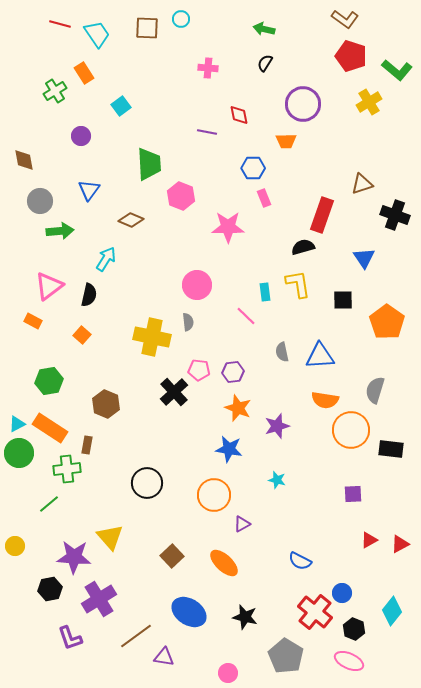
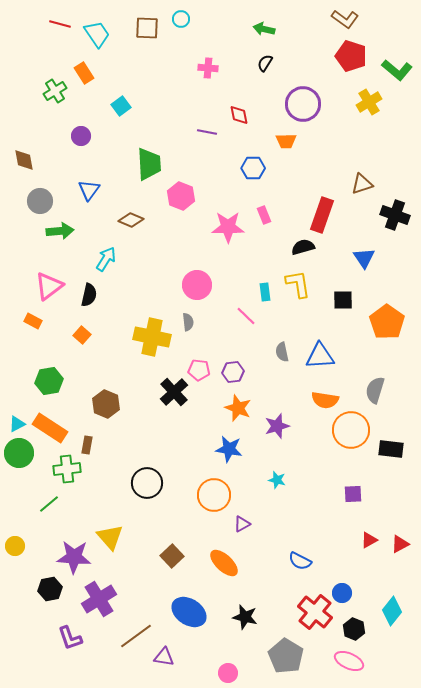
pink rectangle at (264, 198): moved 17 px down
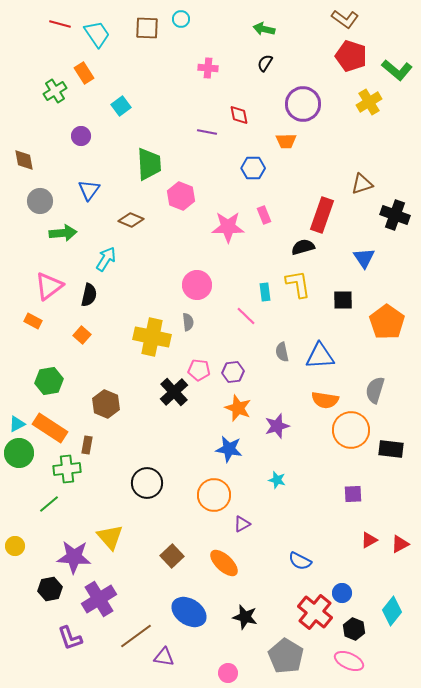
green arrow at (60, 231): moved 3 px right, 2 px down
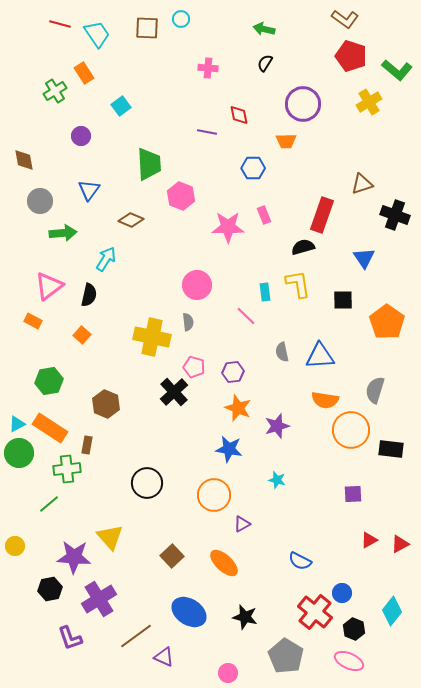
pink pentagon at (199, 370): moved 5 px left, 3 px up; rotated 10 degrees clockwise
purple triangle at (164, 657): rotated 15 degrees clockwise
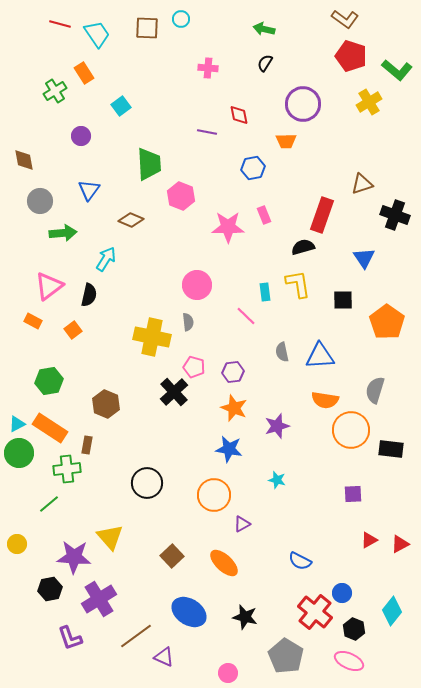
blue hexagon at (253, 168): rotated 10 degrees counterclockwise
orange square at (82, 335): moved 9 px left, 5 px up; rotated 12 degrees clockwise
orange star at (238, 408): moved 4 px left
yellow circle at (15, 546): moved 2 px right, 2 px up
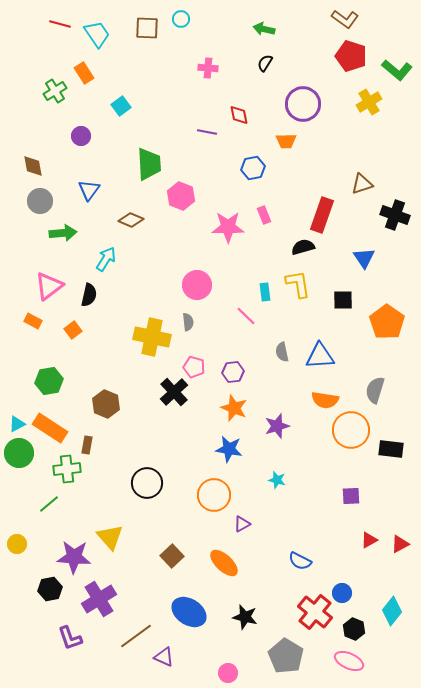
brown diamond at (24, 160): moved 9 px right, 6 px down
purple square at (353, 494): moved 2 px left, 2 px down
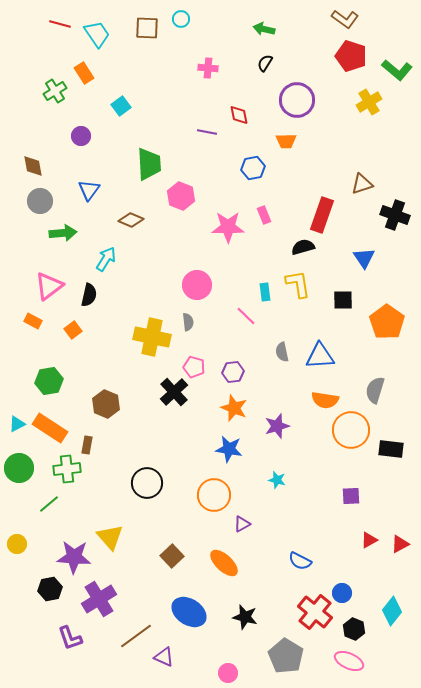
purple circle at (303, 104): moved 6 px left, 4 px up
green circle at (19, 453): moved 15 px down
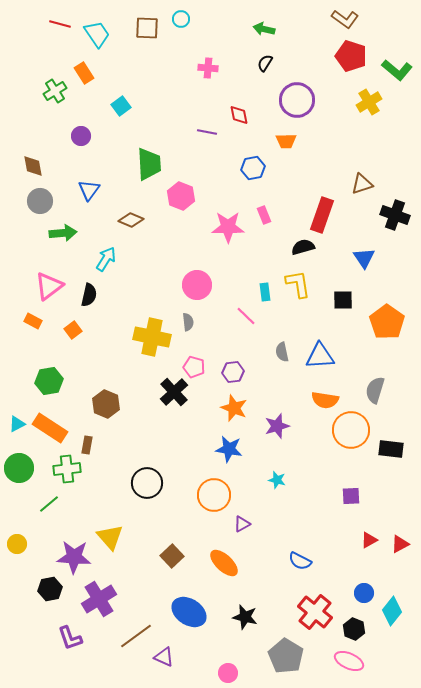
blue circle at (342, 593): moved 22 px right
